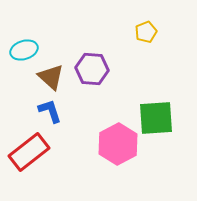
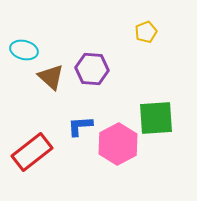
cyan ellipse: rotated 32 degrees clockwise
blue L-shape: moved 30 px right, 15 px down; rotated 76 degrees counterclockwise
red rectangle: moved 3 px right
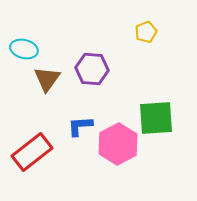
cyan ellipse: moved 1 px up
brown triangle: moved 4 px left, 2 px down; rotated 24 degrees clockwise
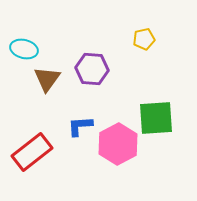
yellow pentagon: moved 2 px left, 7 px down; rotated 10 degrees clockwise
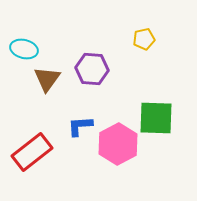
green square: rotated 6 degrees clockwise
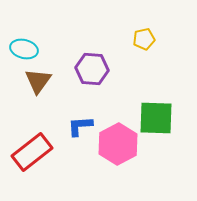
brown triangle: moved 9 px left, 2 px down
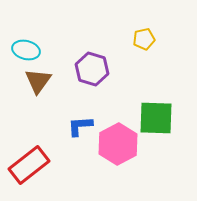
cyan ellipse: moved 2 px right, 1 px down
purple hexagon: rotated 12 degrees clockwise
red rectangle: moved 3 px left, 13 px down
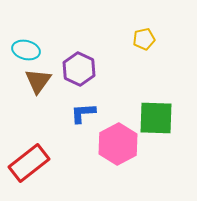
purple hexagon: moved 13 px left; rotated 8 degrees clockwise
blue L-shape: moved 3 px right, 13 px up
red rectangle: moved 2 px up
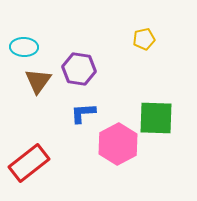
cyan ellipse: moved 2 px left, 3 px up; rotated 12 degrees counterclockwise
purple hexagon: rotated 16 degrees counterclockwise
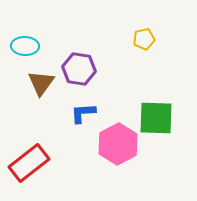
cyan ellipse: moved 1 px right, 1 px up
brown triangle: moved 3 px right, 2 px down
